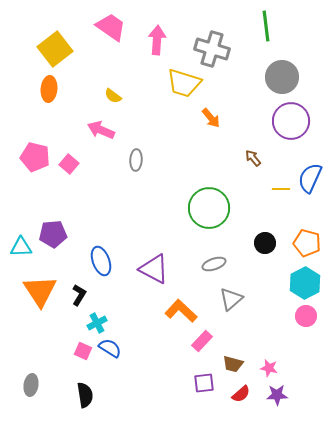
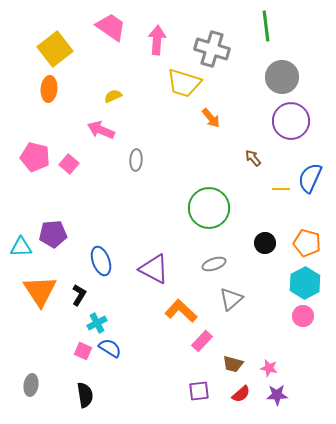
yellow semicircle at (113, 96): rotated 120 degrees clockwise
pink circle at (306, 316): moved 3 px left
purple square at (204, 383): moved 5 px left, 8 px down
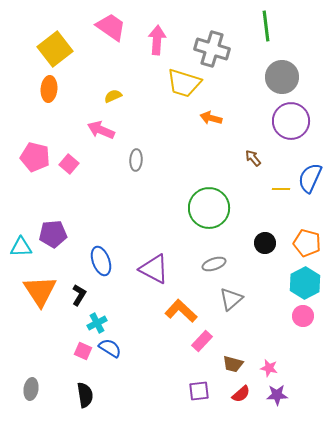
orange arrow at (211, 118): rotated 145 degrees clockwise
gray ellipse at (31, 385): moved 4 px down
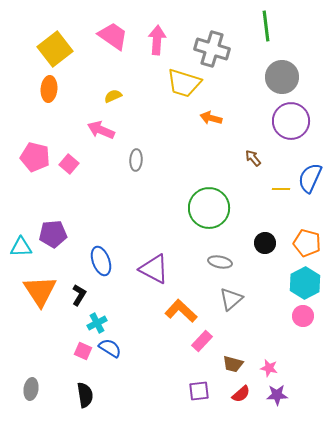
pink trapezoid at (111, 27): moved 2 px right, 9 px down
gray ellipse at (214, 264): moved 6 px right, 2 px up; rotated 30 degrees clockwise
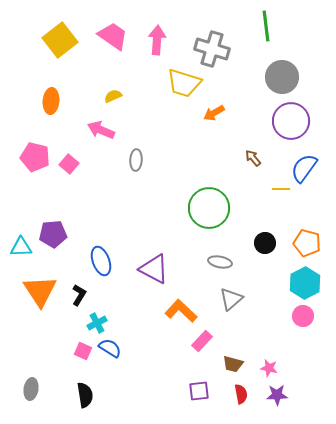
yellow square at (55, 49): moved 5 px right, 9 px up
orange ellipse at (49, 89): moved 2 px right, 12 px down
orange arrow at (211, 118): moved 3 px right, 5 px up; rotated 45 degrees counterclockwise
blue semicircle at (310, 178): moved 6 px left, 10 px up; rotated 12 degrees clockwise
red semicircle at (241, 394): rotated 60 degrees counterclockwise
